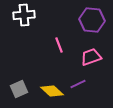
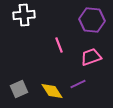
yellow diamond: rotated 15 degrees clockwise
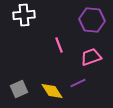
purple line: moved 1 px up
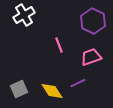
white cross: rotated 25 degrees counterclockwise
purple hexagon: moved 1 px right, 1 px down; rotated 20 degrees clockwise
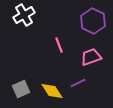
gray square: moved 2 px right
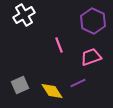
gray square: moved 1 px left, 4 px up
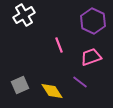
purple line: moved 2 px right, 1 px up; rotated 63 degrees clockwise
